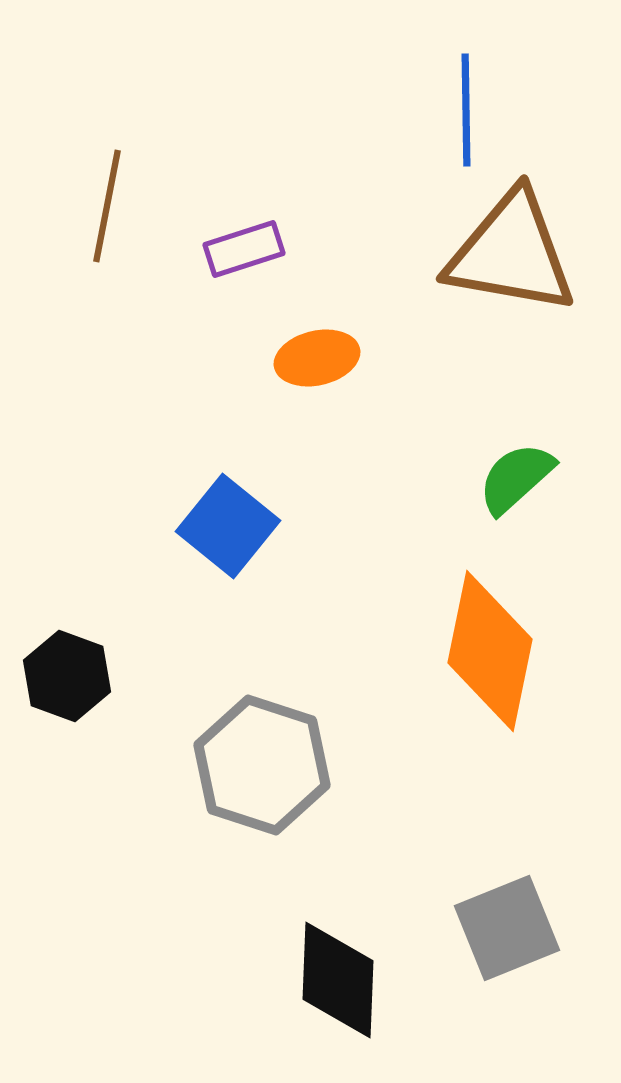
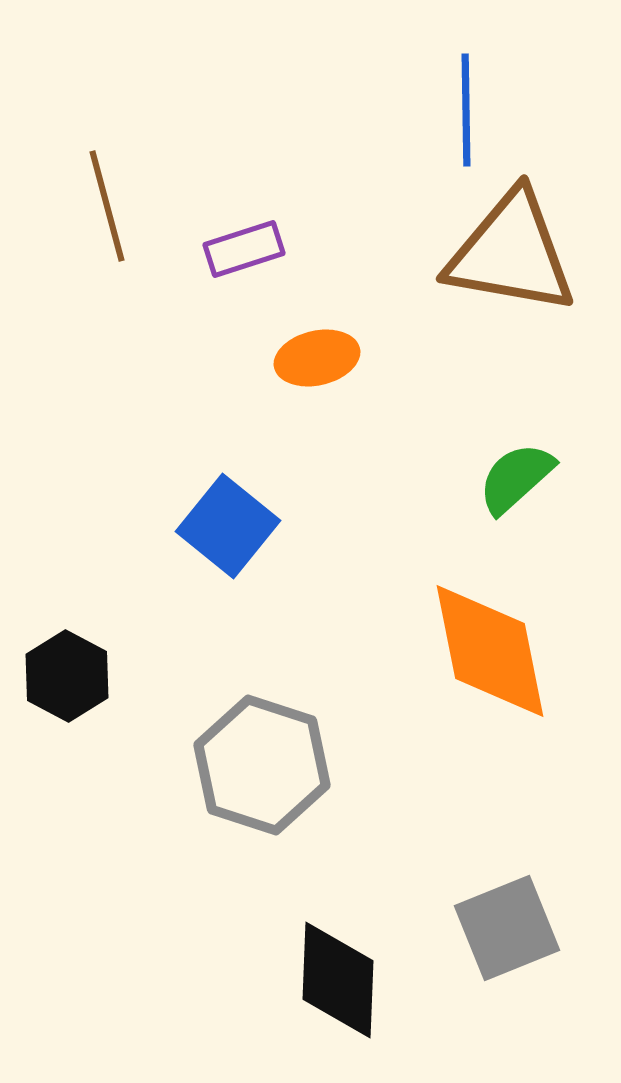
brown line: rotated 26 degrees counterclockwise
orange diamond: rotated 23 degrees counterclockwise
black hexagon: rotated 8 degrees clockwise
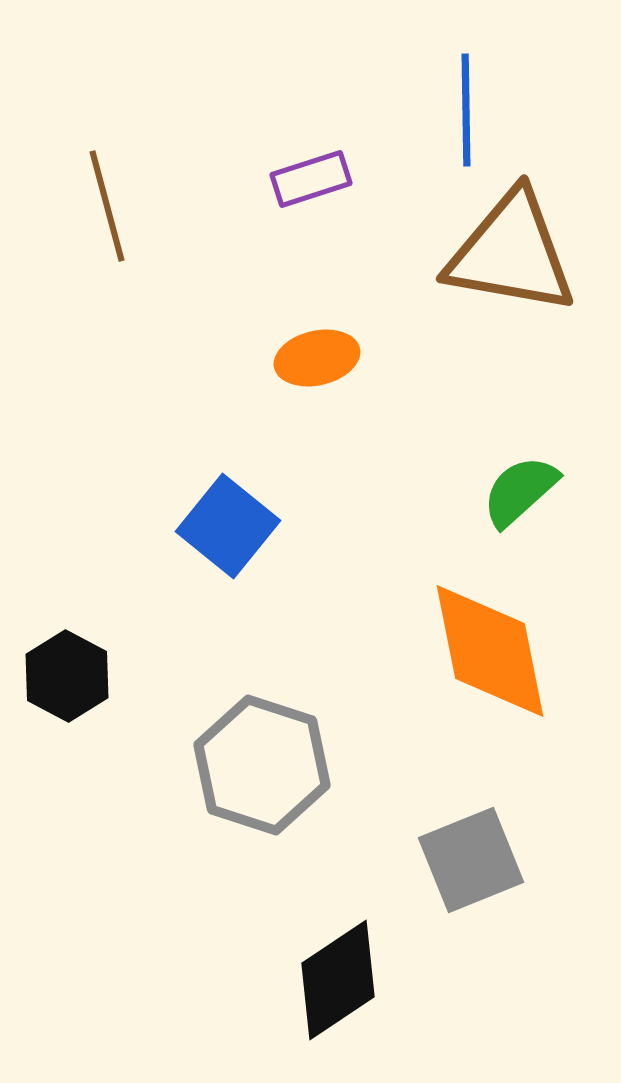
purple rectangle: moved 67 px right, 70 px up
green semicircle: moved 4 px right, 13 px down
gray square: moved 36 px left, 68 px up
black diamond: rotated 54 degrees clockwise
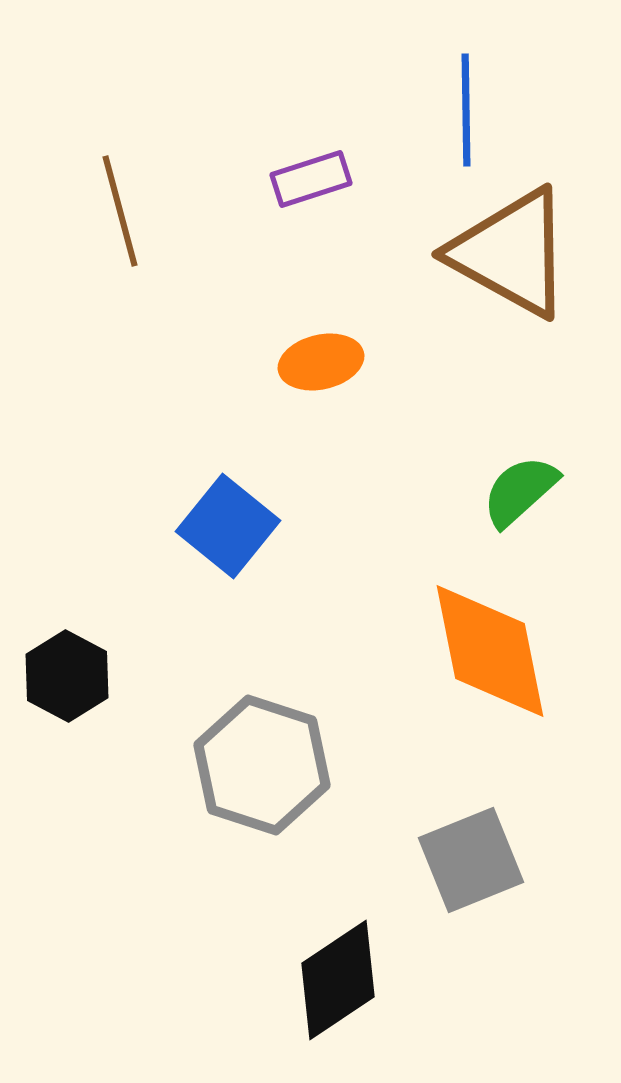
brown line: moved 13 px right, 5 px down
brown triangle: rotated 19 degrees clockwise
orange ellipse: moved 4 px right, 4 px down
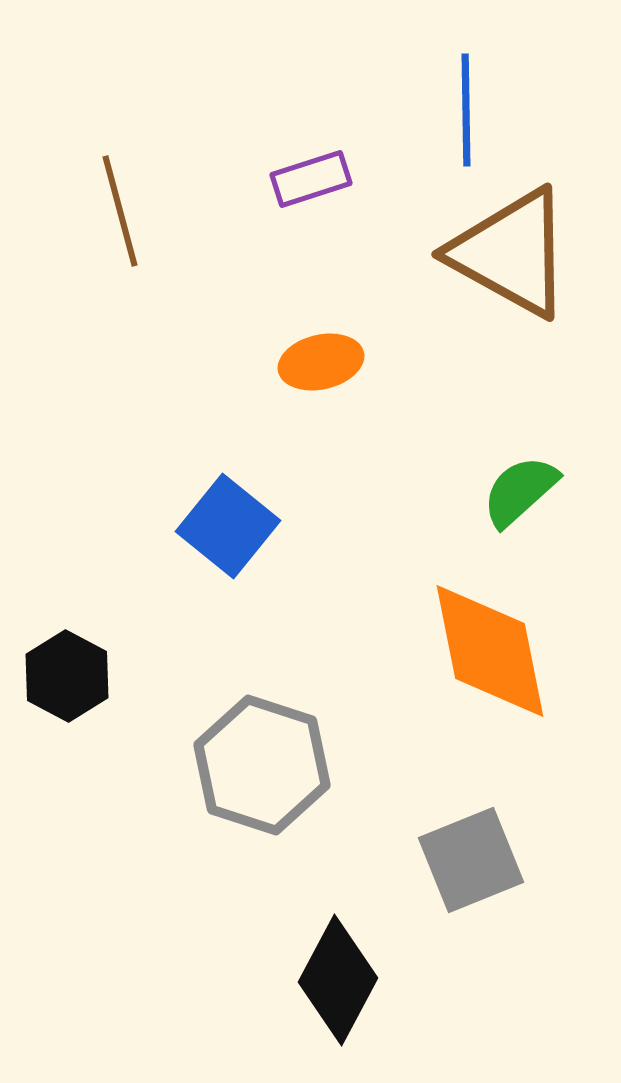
black diamond: rotated 28 degrees counterclockwise
